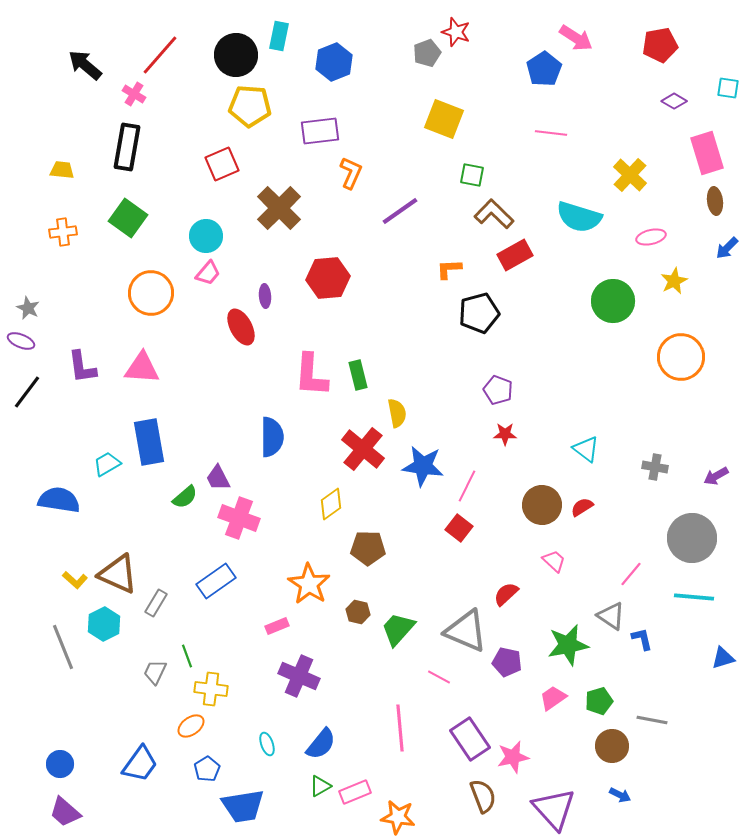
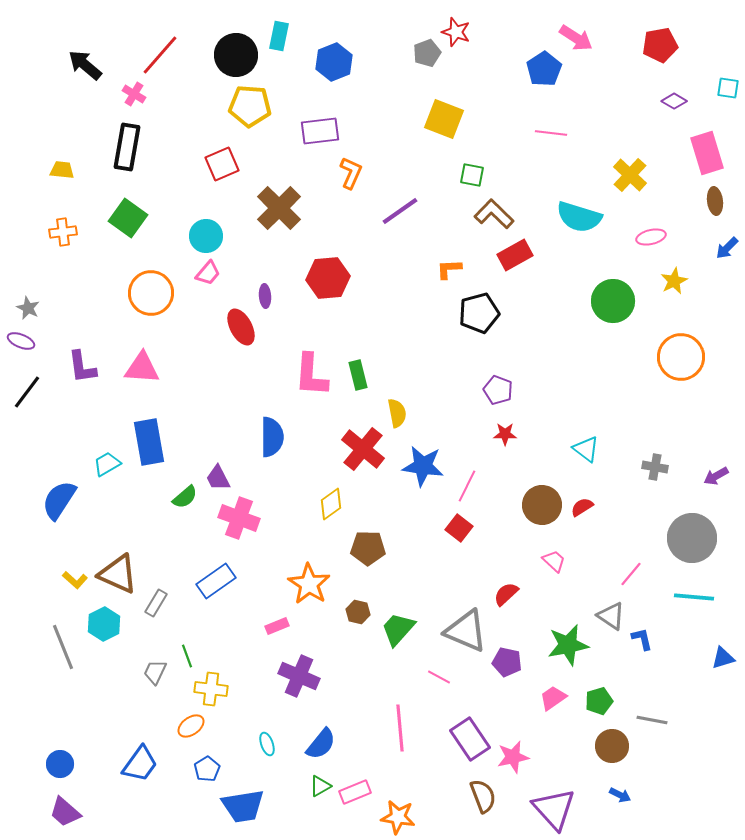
blue semicircle at (59, 500): rotated 66 degrees counterclockwise
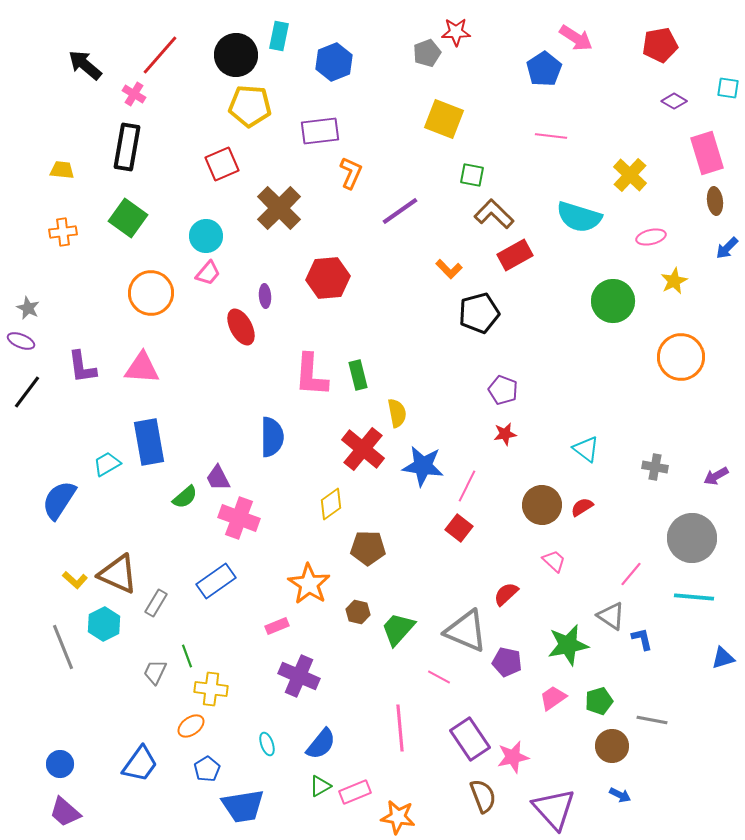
red star at (456, 32): rotated 20 degrees counterclockwise
pink line at (551, 133): moved 3 px down
orange L-shape at (449, 269): rotated 132 degrees counterclockwise
purple pentagon at (498, 390): moved 5 px right
red star at (505, 434): rotated 10 degrees counterclockwise
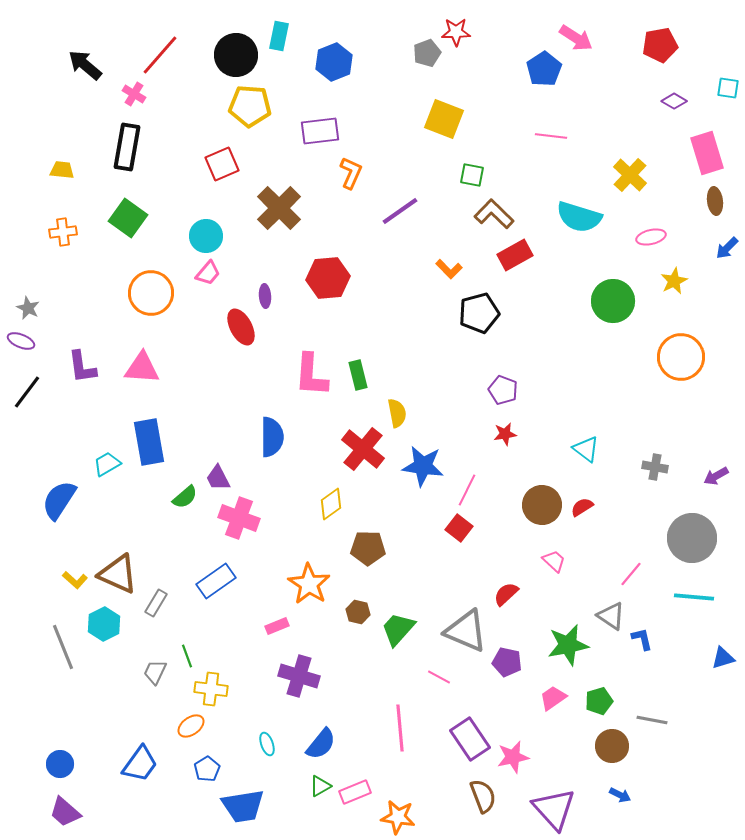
pink line at (467, 486): moved 4 px down
purple cross at (299, 676): rotated 6 degrees counterclockwise
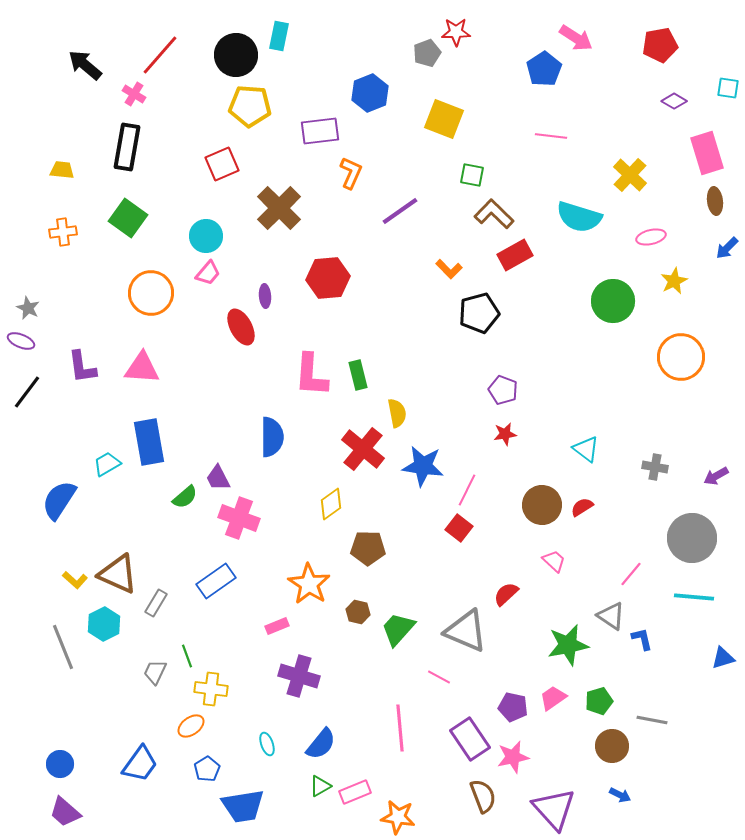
blue hexagon at (334, 62): moved 36 px right, 31 px down
purple pentagon at (507, 662): moved 6 px right, 45 px down
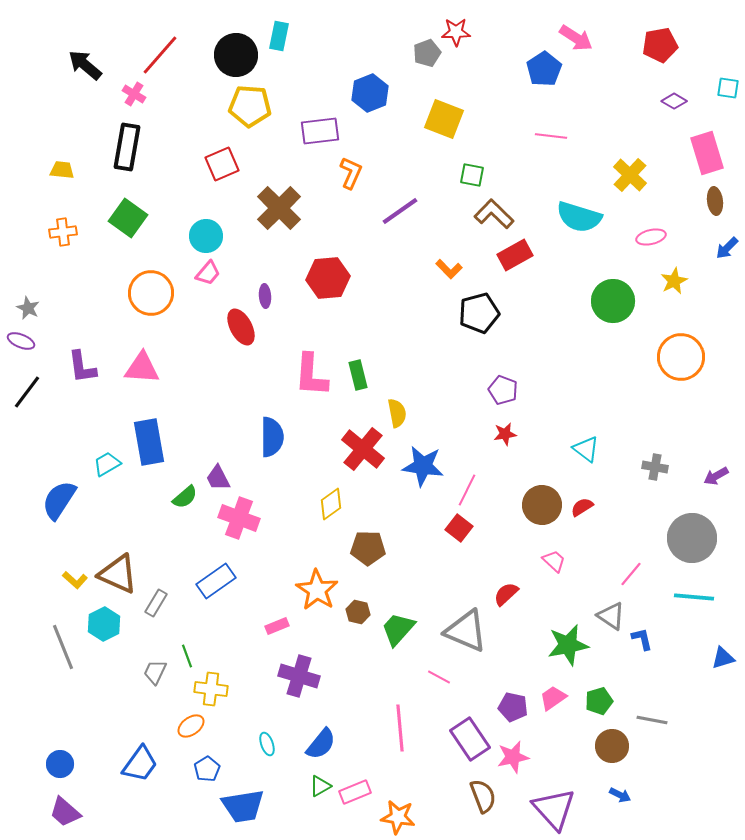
orange star at (309, 584): moved 8 px right, 6 px down
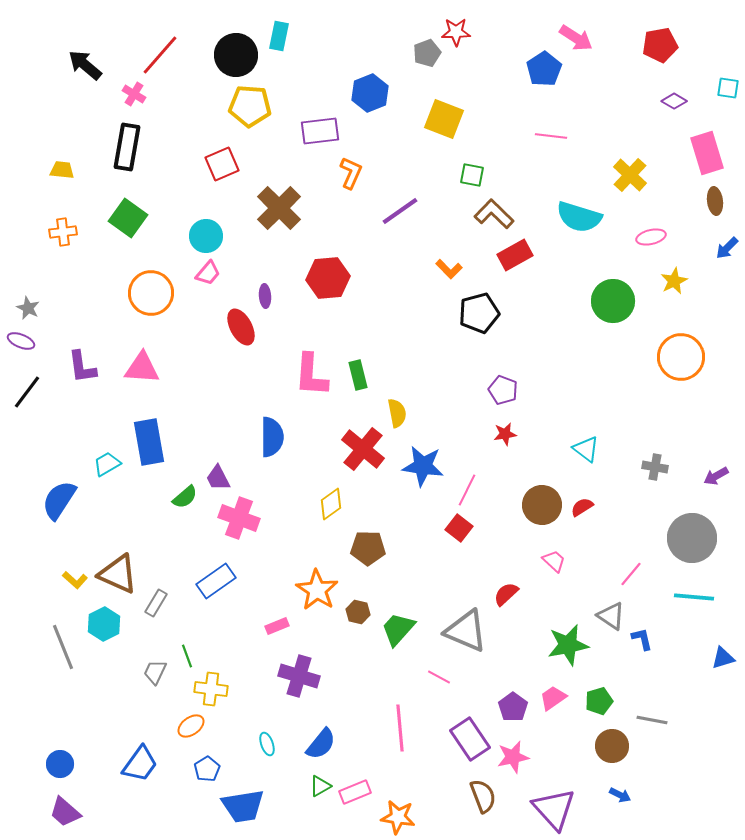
purple pentagon at (513, 707): rotated 24 degrees clockwise
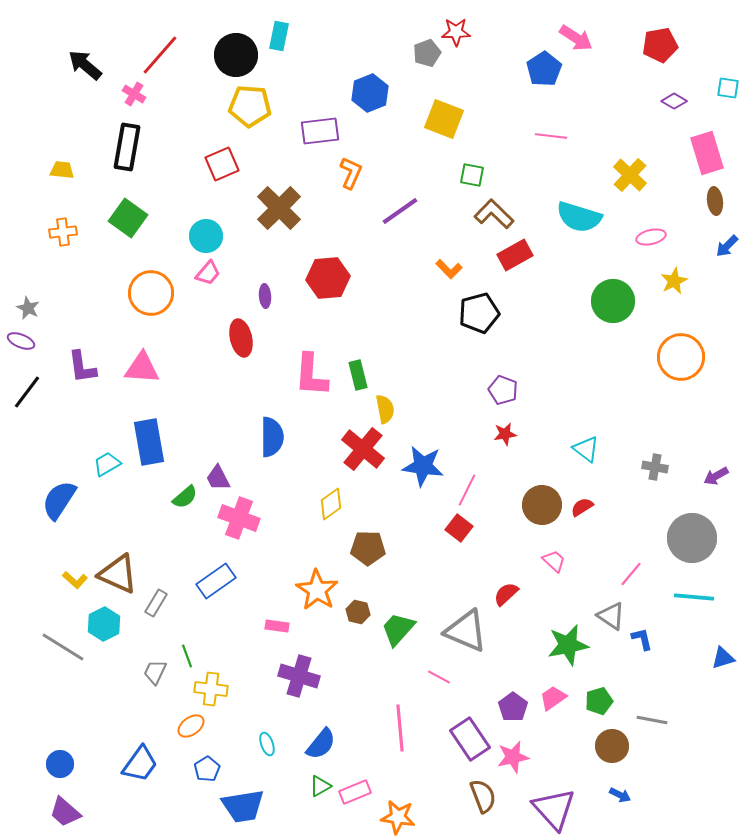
blue arrow at (727, 248): moved 2 px up
red ellipse at (241, 327): moved 11 px down; rotated 15 degrees clockwise
yellow semicircle at (397, 413): moved 12 px left, 4 px up
pink rectangle at (277, 626): rotated 30 degrees clockwise
gray line at (63, 647): rotated 36 degrees counterclockwise
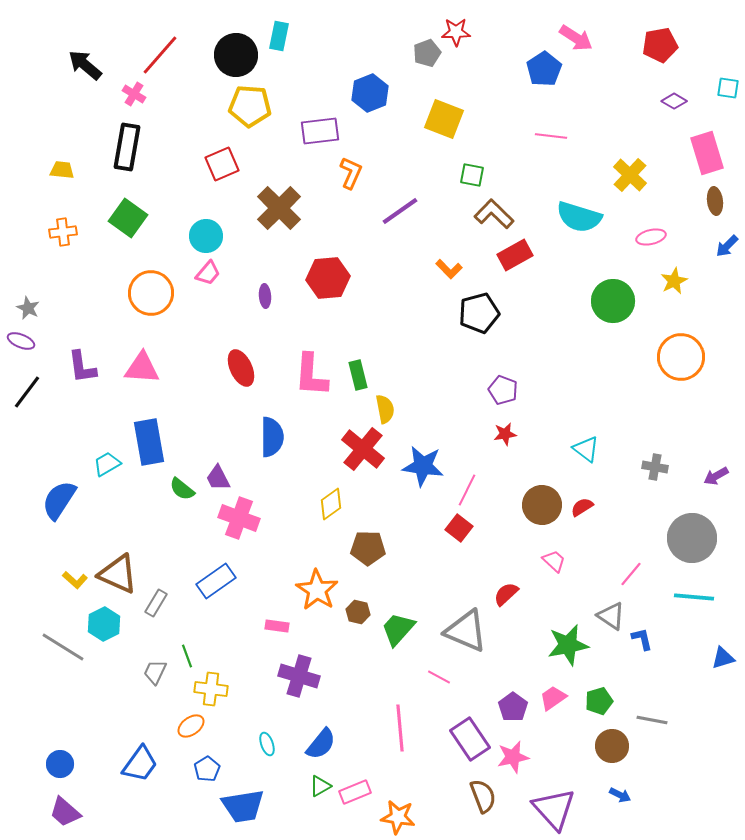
red ellipse at (241, 338): moved 30 px down; rotated 12 degrees counterclockwise
green semicircle at (185, 497): moved 3 px left, 8 px up; rotated 80 degrees clockwise
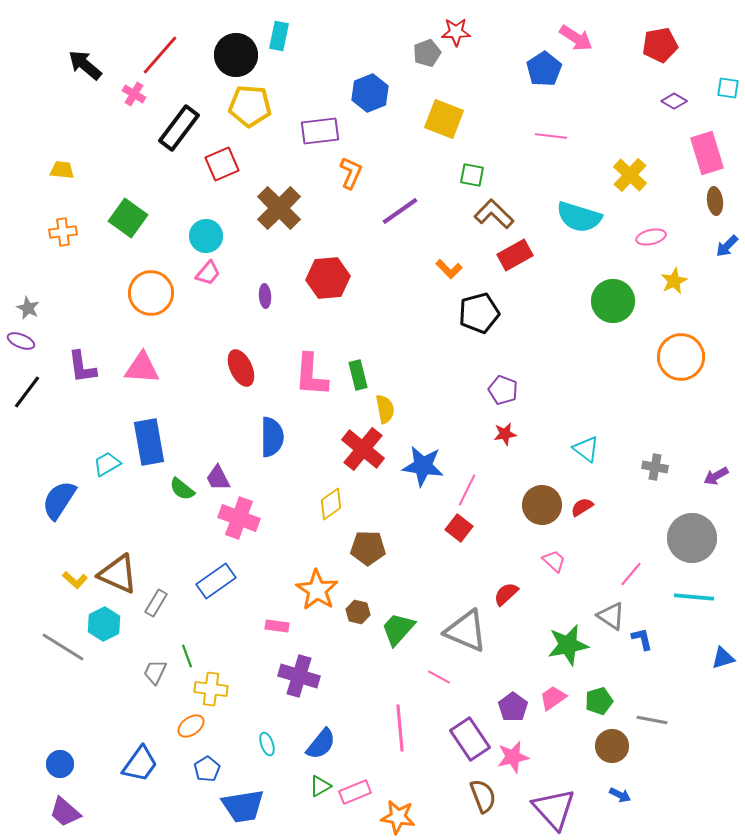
black rectangle at (127, 147): moved 52 px right, 19 px up; rotated 27 degrees clockwise
